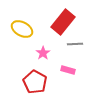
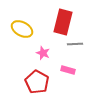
red rectangle: rotated 25 degrees counterclockwise
pink star: rotated 16 degrees counterclockwise
red pentagon: moved 2 px right
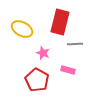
red rectangle: moved 3 px left
red pentagon: moved 2 px up
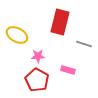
yellow ellipse: moved 5 px left, 6 px down
gray line: moved 9 px right; rotated 21 degrees clockwise
pink star: moved 5 px left, 3 px down; rotated 24 degrees counterclockwise
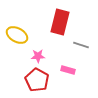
gray line: moved 3 px left, 1 px down
